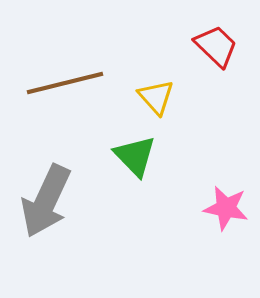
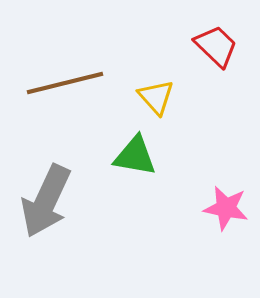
green triangle: rotated 36 degrees counterclockwise
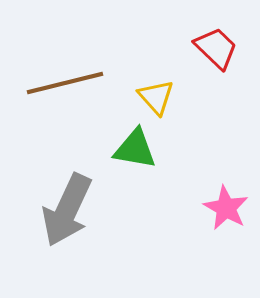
red trapezoid: moved 2 px down
green triangle: moved 7 px up
gray arrow: moved 21 px right, 9 px down
pink star: rotated 18 degrees clockwise
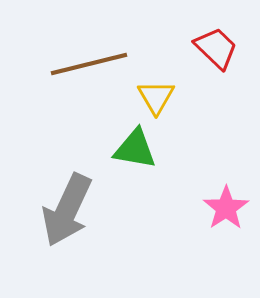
brown line: moved 24 px right, 19 px up
yellow triangle: rotated 12 degrees clockwise
pink star: rotated 9 degrees clockwise
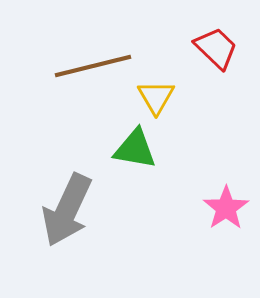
brown line: moved 4 px right, 2 px down
